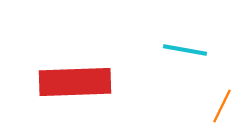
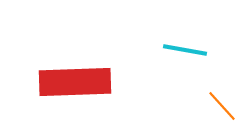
orange line: rotated 68 degrees counterclockwise
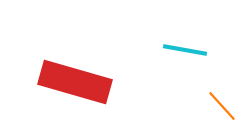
red rectangle: rotated 18 degrees clockwise
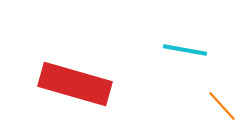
red rectangle: moved 2 px down
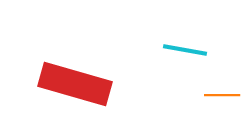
orange line: moved 11 px up; rotated 48 degrees counterclockwise
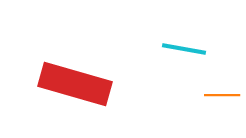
cyan line: moved 1 px left, 1 px up
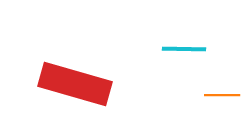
cyan line: rotated 9 degrees counterclockwise
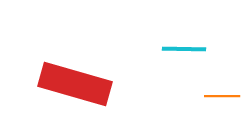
orange line: moved 1 px down
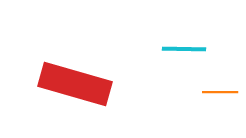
orange line: moved 2 px left, 4 px up
